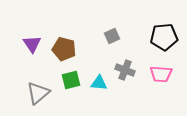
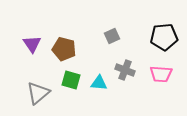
green square: rotated 30 degrees clockwise
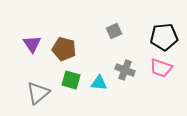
gray square: moved 2 px right, 5 px up
pink trapezoid: moved 6 px up; rotated 15 degrees clockwise
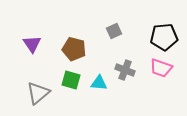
brown pentagon: moved 10 px right
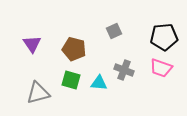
gray cross: moved 1 px left
gray triangle: rotated 25 degrees clockwise
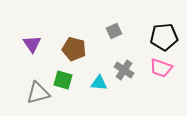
gray cross: rotated 12 degrees clockwise
green square: moved 8 px left
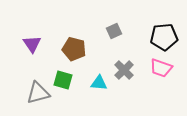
gray cross: rotated 12 degrees clockwise
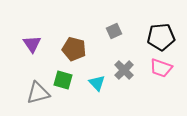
black pentagon: moved 3 px left
cyan triangle: moved 2 px left; rotated 42 degrees clockwise
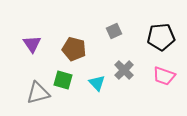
pink trapezoid: moved 3 px right, 8 px down
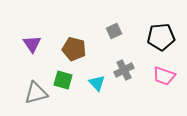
gray cross: rotated 18 degrees clockwise
gray triangle: moved 2 px left
